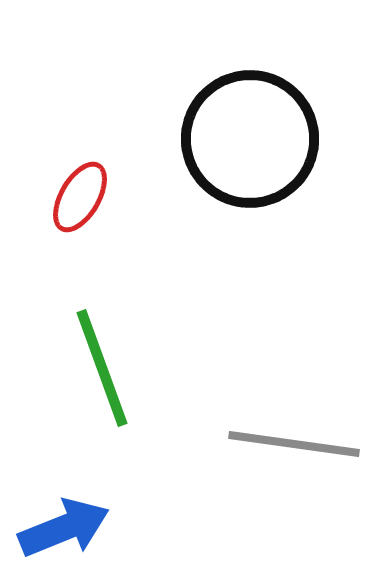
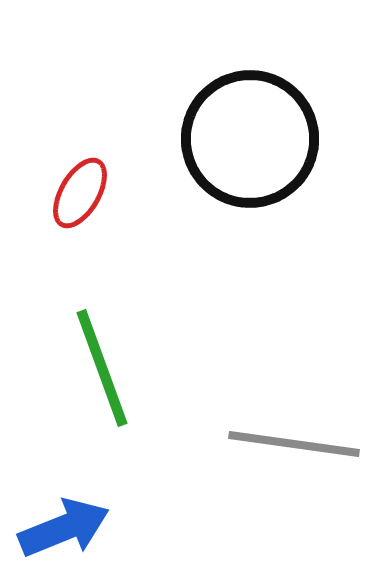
red ellipse: moved 4 px up
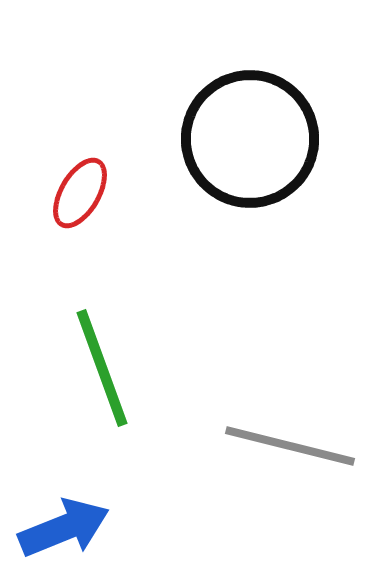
gray line: moved 4 px left, 2 px down; rotated 6 degrees clockwise
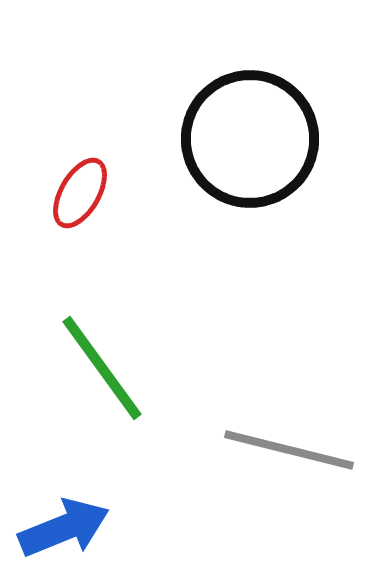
green line: rotated 16 degrees counterclockwise
gray line: moved 1 px left, 4 px down
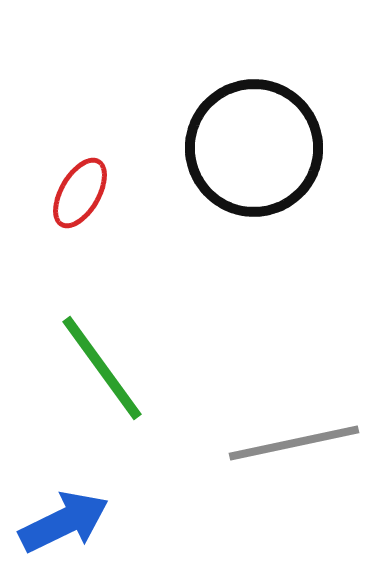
black circle: moved 4 px right, 9 px down
gray line: moved 5 px right, 7 px up; rotated 26 degrees counterclockwise
blue arrow: moved 6 px up; rotated 4 degrees counterclockwise
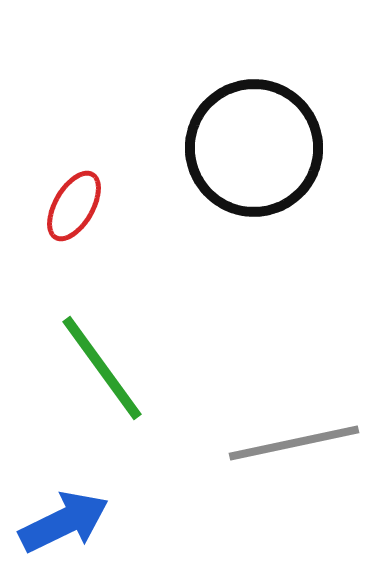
red ellipse: moved 6 px left, 13 px down
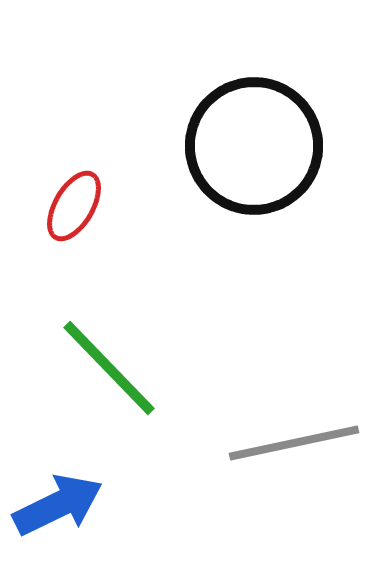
black circle: moved 2 px up
green line: moved 7 px right; rotated 8 degrees counterclockwise
blue arrow: moved 6 px left, 17 px up
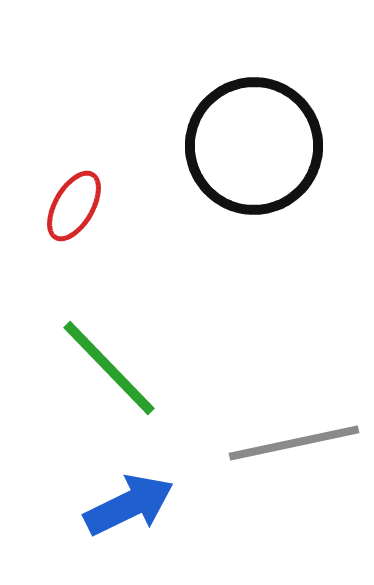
blue arrow: moved 71 px right
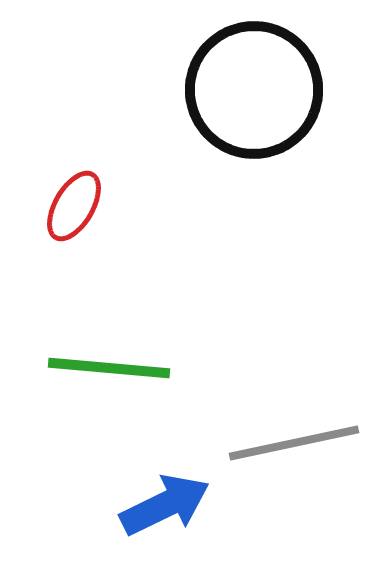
black circle: moved 56 px up
green line: rotated 41 degrees counterclockwise
blue arrow: moved 36 px right
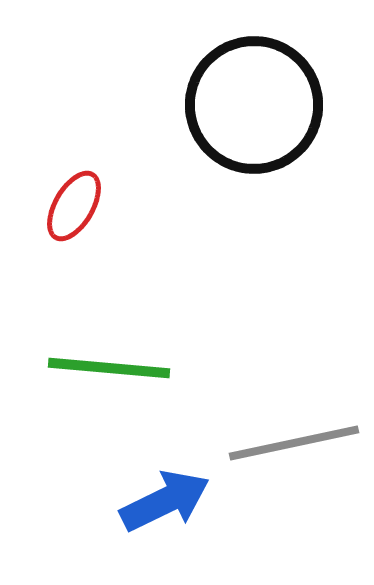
black circle: moved 15 px down
blue arrow: moved 4 px up
